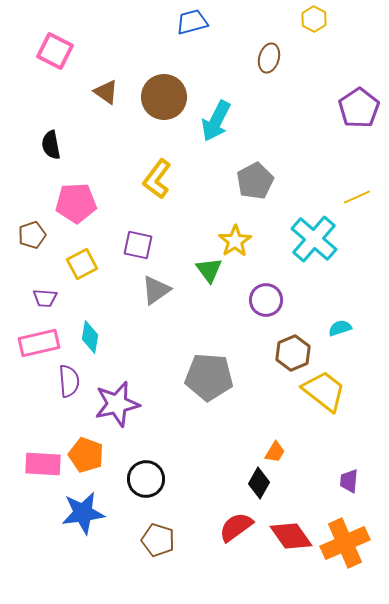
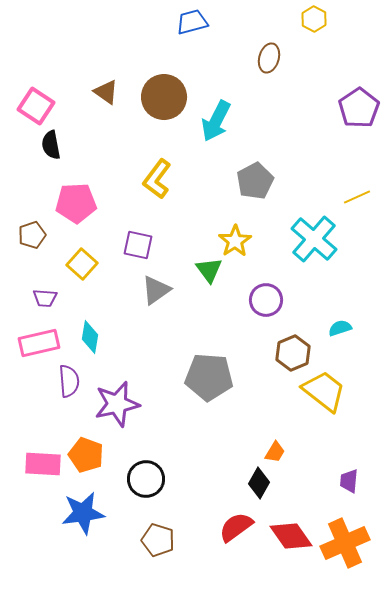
pink square at (55, 51): moved 19 px left, 55 px down; rotated 6 degrees clockwise
yellow square at (82, 264): rotated 20 degrees counterclockwise
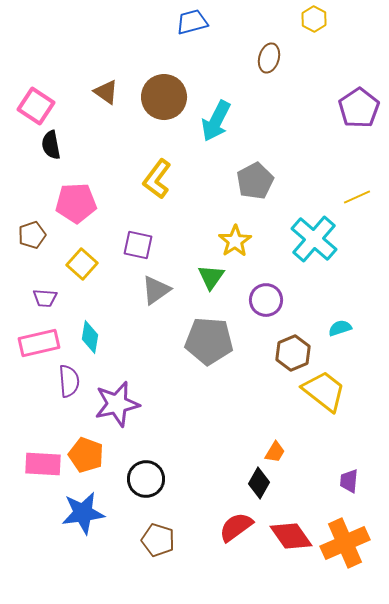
green triangle at (209, 270): moved 2 px right, 7 px down; rotated 12 degrees clockwise
gray pentagon at (209, 377): moved 36 px up
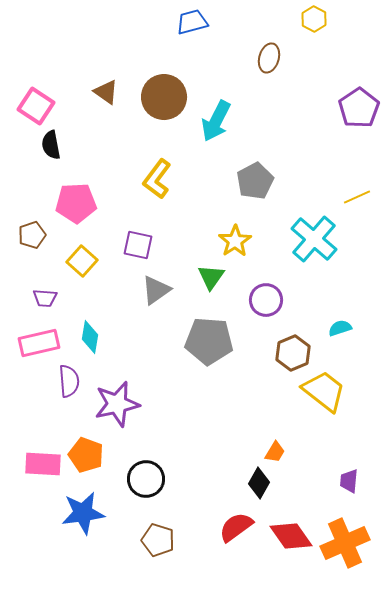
yellow square at (82, 264): moved 3 px up
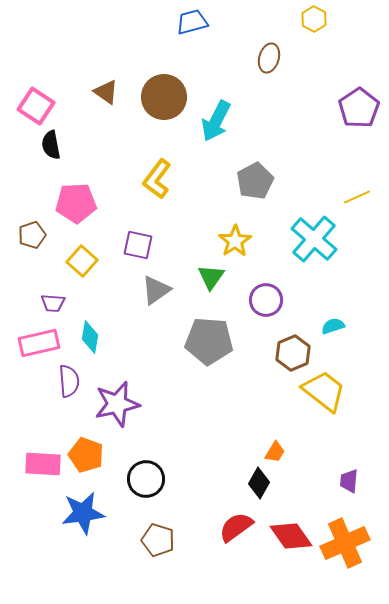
purple trapezoid at (45, 298): moved 8 px right, 5 px down
cyan semicircle at (340, 328): moved 7 px left, 2 px up
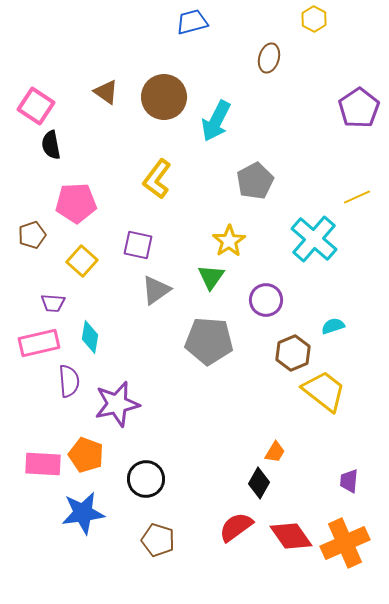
yellow star at (235, 241): moved 6 px left
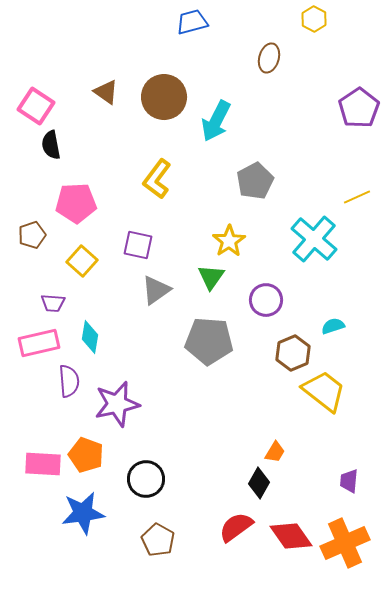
brown pentagon at (158, 540): rotated 12 degrees clockwise
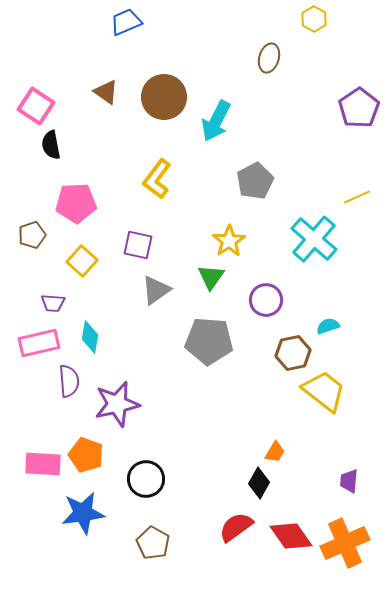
blue trapezoid at (192, 22): moved 66 px left; rotated 8 degrees counterclockwise
cyan semicircle at (333, 326): moved 5 px left
brown hexagon at (293, 353): rotated 12 degrees clockwise
brown pentagon at (158, 540): moved 5 px left, 3 px down
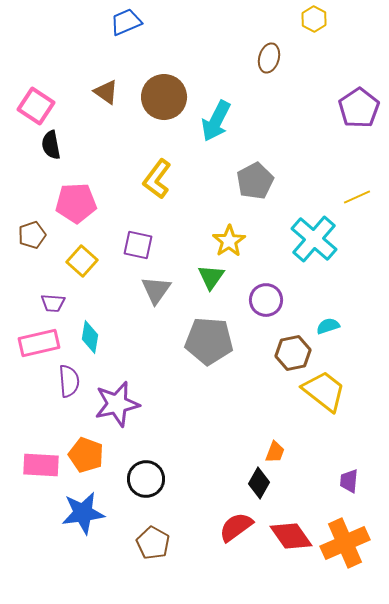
gray triangle at (156, 290): rotated 20 degrees counterclockwise
orange trapezoid at (275, 452): rotated 10 degrees counterclockwise
pink rectangle at (43, 464): moved 2 px left, 1 px down
